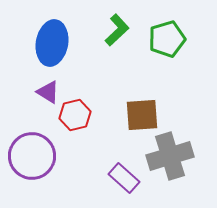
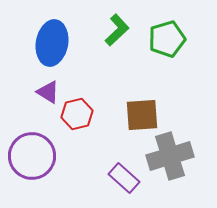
red hexagon: moved 2 px right, 1 px up
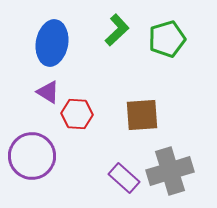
red hexagon: rotated 16 degrees clockwise
gray cross: moved 15 px down
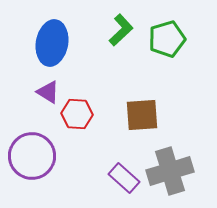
green L-shape: moved 4 px right
